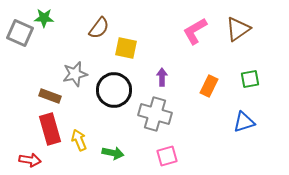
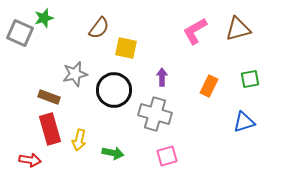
green star: rotated 18 degrees counterclockwise
brown triangle: rotated 20 degrees clockwise
brown rectangle: moved 1 px left, 1 px down
yellow arrow: rotated 145 degrees counterclockwise
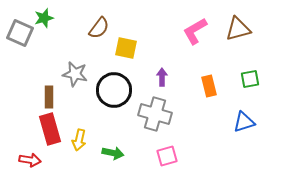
gray star: rotated 25 degrees clockwise
orange rectangle: rotated 40 degrees counterclockwise
brown rectangle: rotated 70 degrees clockwise
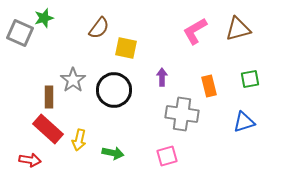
gray star: moved 2 px left, 6 px down; rotated 25 degrees clockwise
gray cross: moved 27 px right; rotated 8 degrees counterclockwise
red rectangle: moved 2 px left; rotated 32 degrees counterclockwise
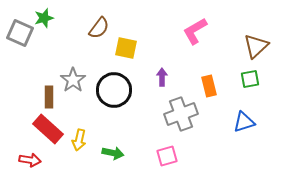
brown triangle: moved 18 px right, 17 px down; rotated 28 degrees counterclockwise
gray cross: moved 1 px left; rotated 28 degrees counterclockwise
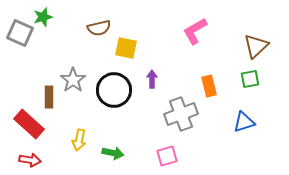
green star: moved 1 px left, 1 px up
brown semicircle: rotated 40 degrees clockwise
purple arrow: moved 10 px left, 2 px down
red rectangle: moved 19 px left, 5 px up
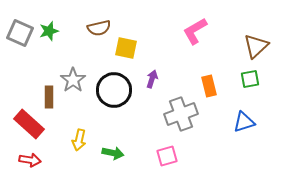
green star: moved 6 px right, 14 px down
purple arrow: rotated 18 degrees clockwise
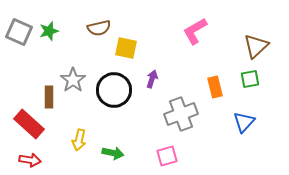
gray square: moved 1 px left, 1 px up
orange rectangle: moved 6 px right, 1 px down
blue triangle: rotated 30 degrees counterclockwise
